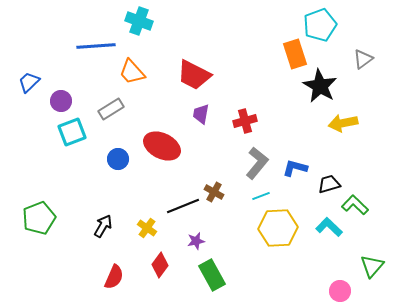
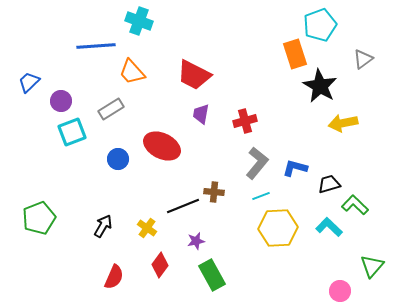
brown cross: rotated 24 degrees counterclockwise
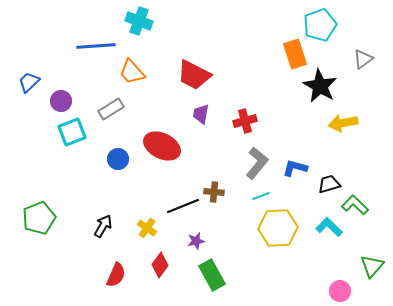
red semicircle: moved 2 px right, 2 px up
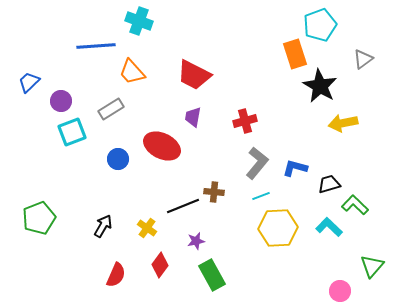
purple trapezoid: moved 8 px left, 3 px down
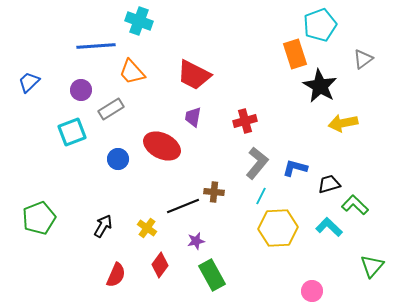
purple circle: moved 20 px right, 11 px up
cyan line: rotated 42 degrees counterclockwise
pink circle: moved 28 px left
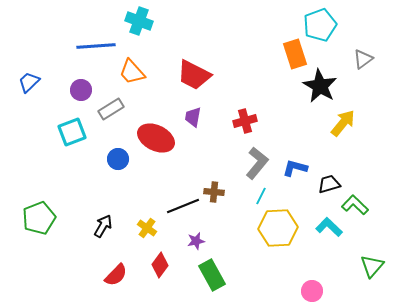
yellow arrow: rotated 140 degrees clockwise
red ellipse: moved 6 px left, 8 px up
red semicircle: rotated 20 degrees clockwise
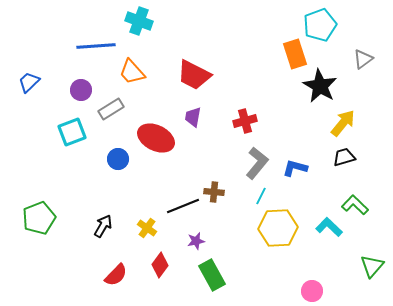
black trapezoid: moved 15 px right, 27 px up
